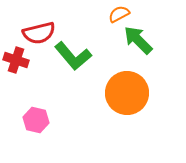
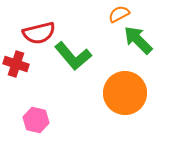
red cross: moved 4 px down
orange circle: moved 2 px left
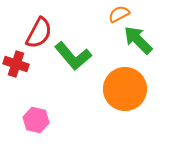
red semicircle: rotated 48 degrees counterclockwise
orange circle: moved 4 px up
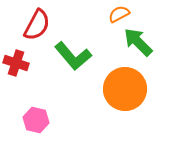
red semicircle: moved 2 px left, 8 px up
green arrow: moved 2 px down
red cross: moved 1 px up
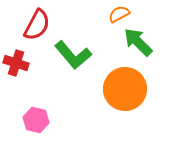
green L-shape: moved 1 px up
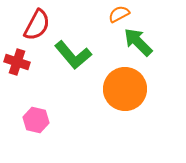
red cross: moved 1 px right, 1 px up
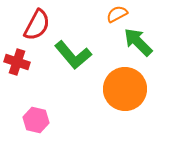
orange semicircle: moved 2 px left
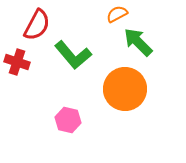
pink hexagon: moved 32 px right
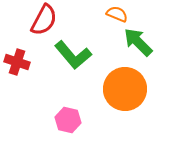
orange semicircle: rotated 50 degrees clockwise
red semicircle: moved 7 px right, 5 px up
